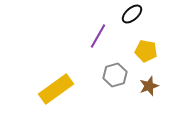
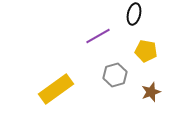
black ellipse: moved 2 px right; rotated 35 degrees counterclockwise
purple line: rotated 30 degrees clockwise
brown star: moved 2 px right, 6 px down
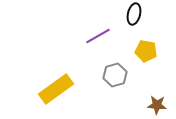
brown star: moved 6 px right, 13 px down; rotated 24 degrees clockwise
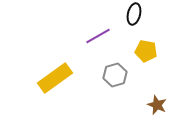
yellow rectangle: moved 1 px left, 11 px up
brown star: rotated 18 degrees clockwise
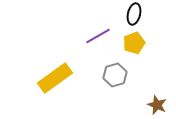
yellow pentagon: moved 12 px left, 8 px up; rotated 30 degrees counterclockwise
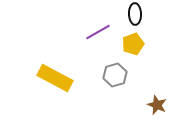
black ellipse: moved 1 px right; rotated 15 degrees counterclockwise
purple line: moved 4 px up
yellow pentagon: moved 1 px left, 1 px down
yellow rectangle: rotated 64 degrees clockwise
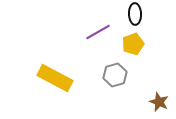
brown star: moved 2 px right, 3 px up
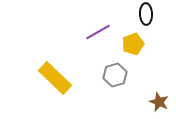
black ellipse: moved 11 px right
yellow rectangle: rotated 16 degrees clockwise
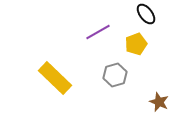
black ellipse: rotated 35 degrees counterclockwise
yellow pentagon: moved 3 px right
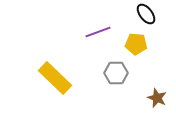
purple line: rotated 10 degrees clockwise
yellow pentagon: rotated 25 degrees clockwise
gray hexagon: moved 1 px right, 2 px up; rotated 15 degrees clockwise
brown star: moved 2 px left, 4 px up
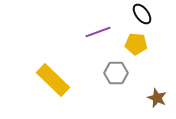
black ellipse: moved 4 px left
yellow rectangle: moved 2 px left, 2 px down
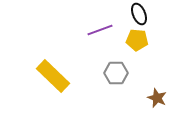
black ellipse: moved 3 px left; rotated 15 degrees clockwise
purple line: moved 2 px right, 2 px up
yellow pentagon: moved 1 px right, 4 px up
yellow rectangle: moved 4 px up
